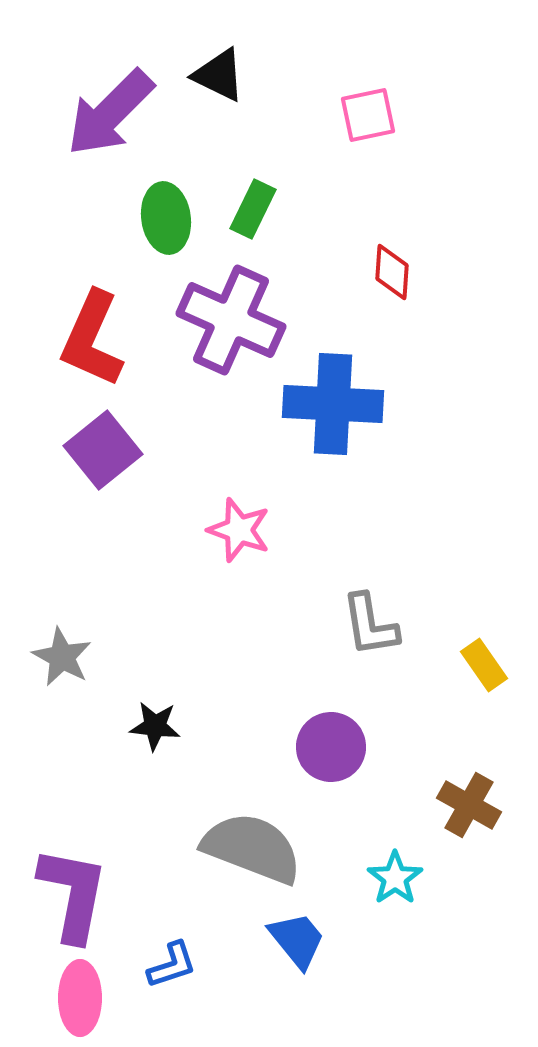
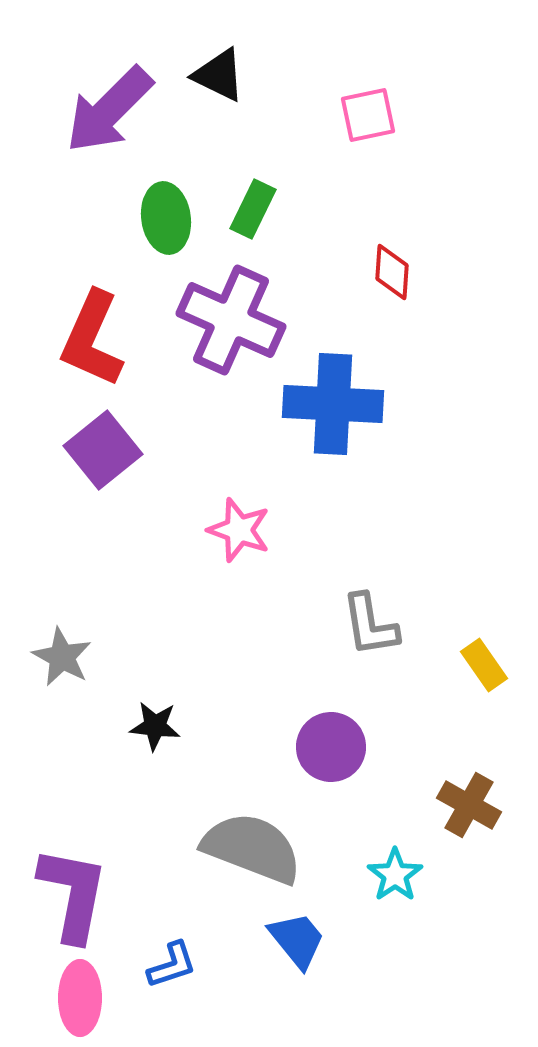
purple arrow: moved 1 px left, 3 px up
cyan star: moved 3 px up
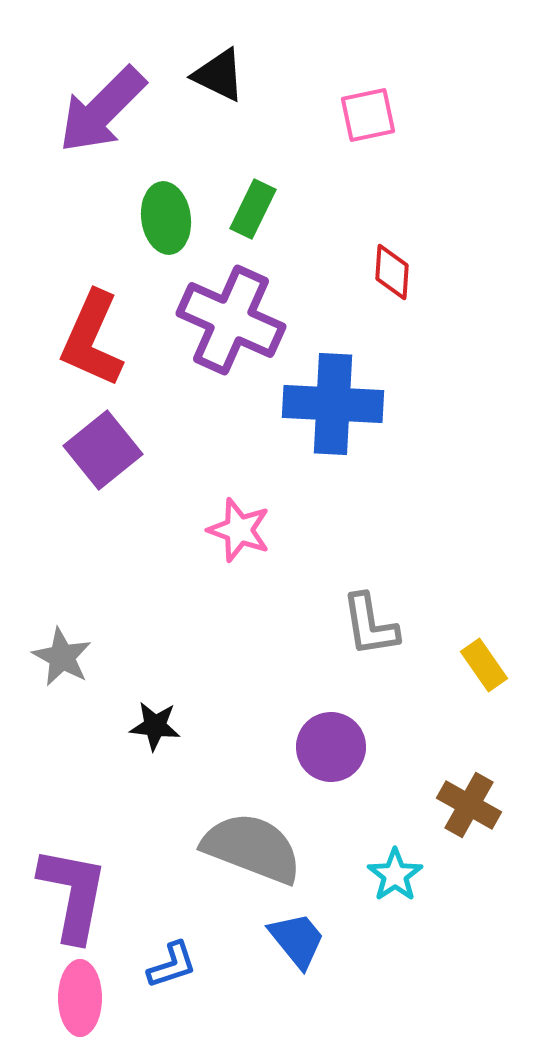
purple arrow: moved 7 px left
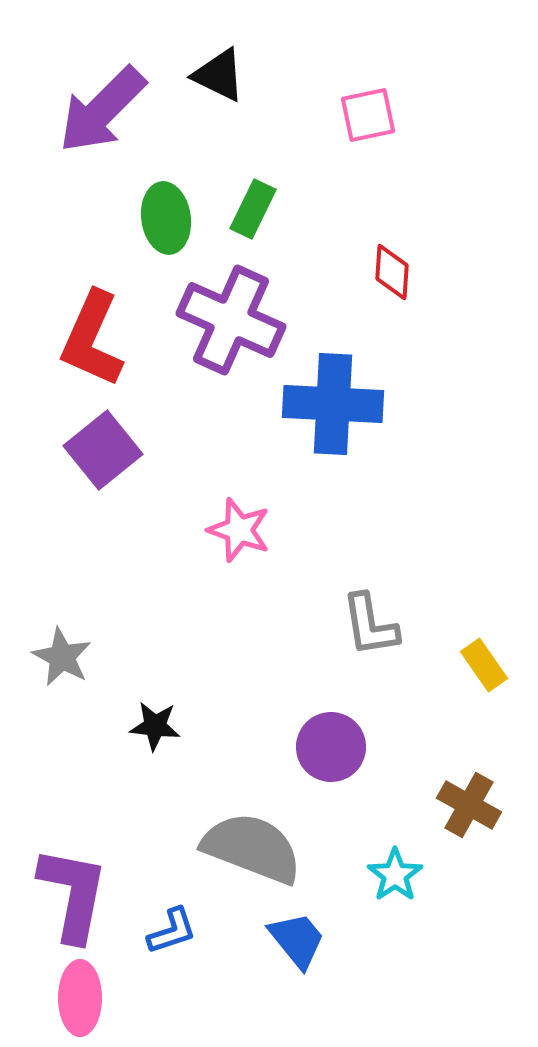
blue L-shape: moved 34 px up
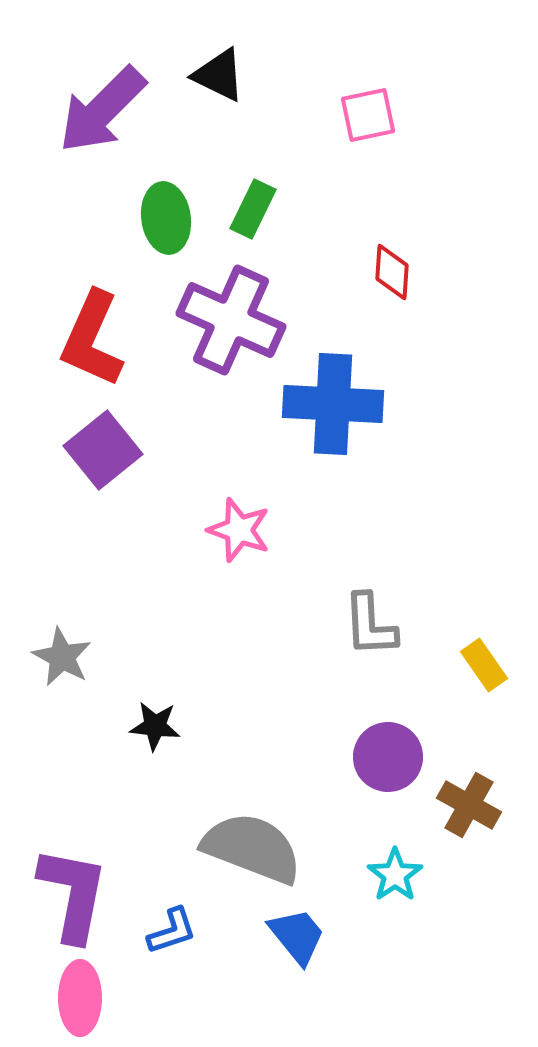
gray L-shape: rotated 6 degrees clockwise
purple circle: moved 57 px right, 10 px down
blue trapezoid: moved 4 px up
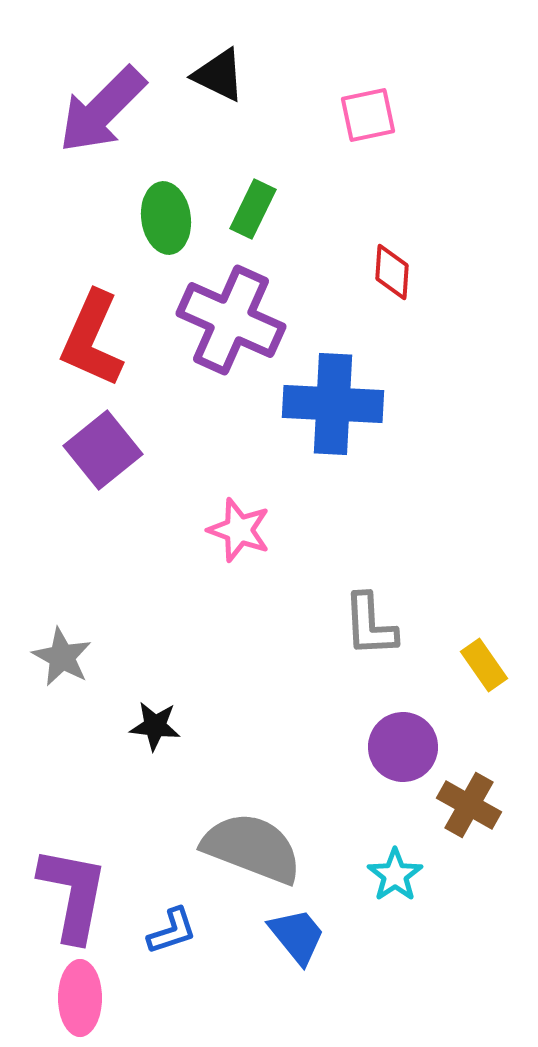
purple circle: moved 15 px right, 10 px up
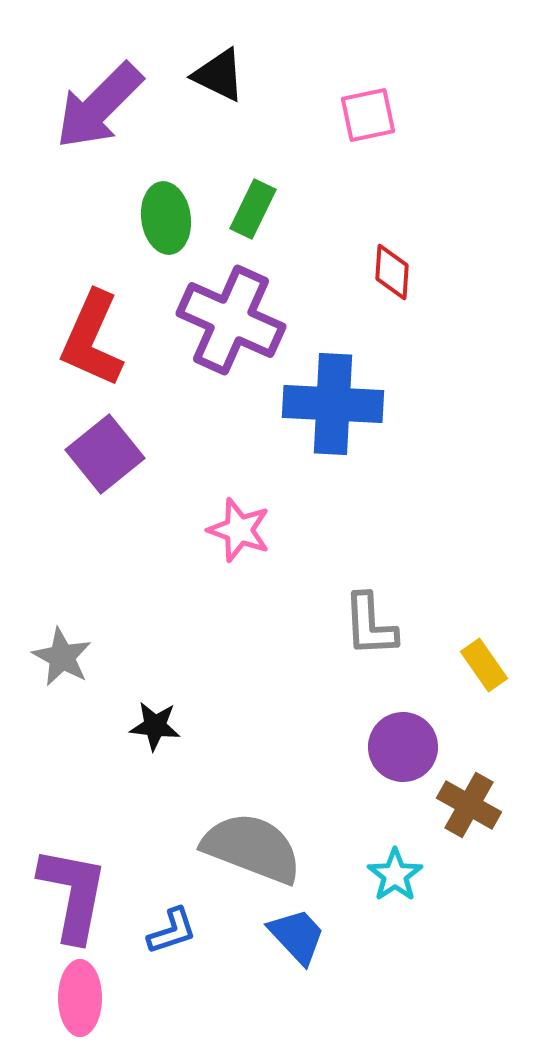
purple arrow: moved 3 px left, 4 px up
purple square: moved 2 px right, 4 px down
blue trapezoid: rotated 4 degrees counterclockwise
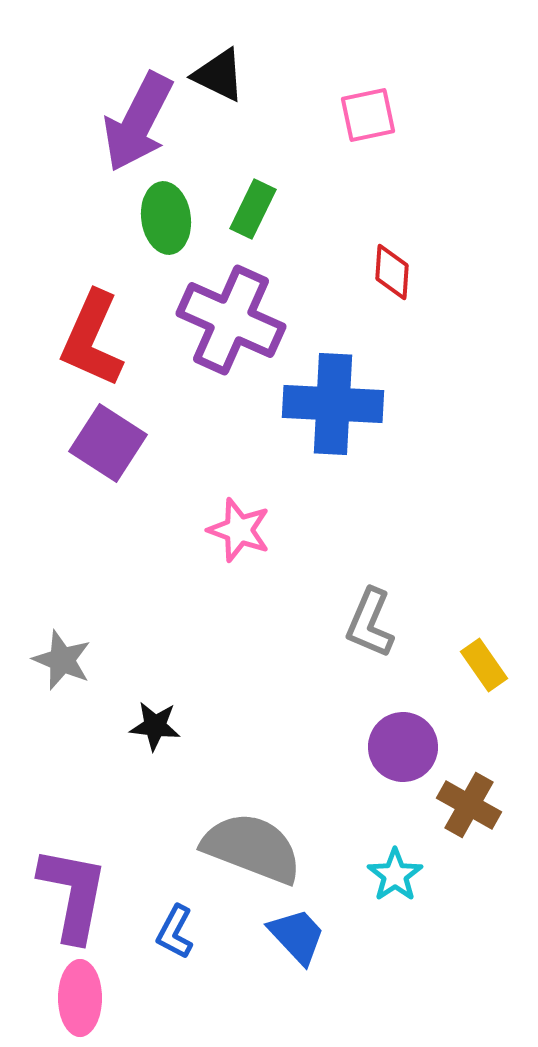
purple arrow: moved 39 px right, 16 px down; rotated 18 degrees counterclockwise
purple square: moved 3 px right, 11 px up; rotated 18 degrees counterclockwise
gray L-shape: moved 2 px up; rotated 26 degrees clockwise
gray star: moved 3 px down; rotated 6 degrees counterclockwise
blue L-shape: moved 3 px right, 1 px down; rotated 136 degrees clockwise
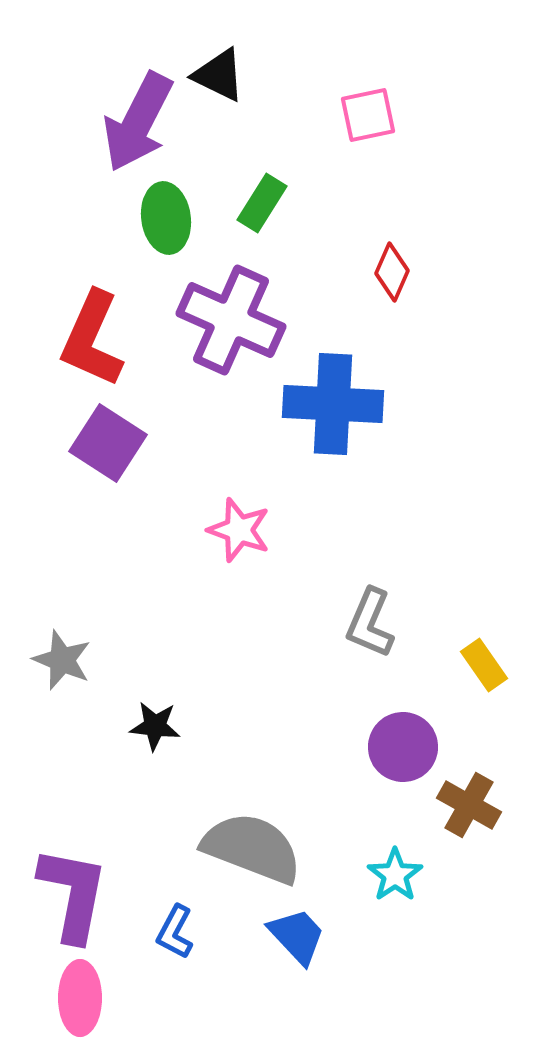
green rectangle: moved 9 px right, 6 px up; rotated 6 degrees clockwise
red diamond: rotated 20 degrees clockwise
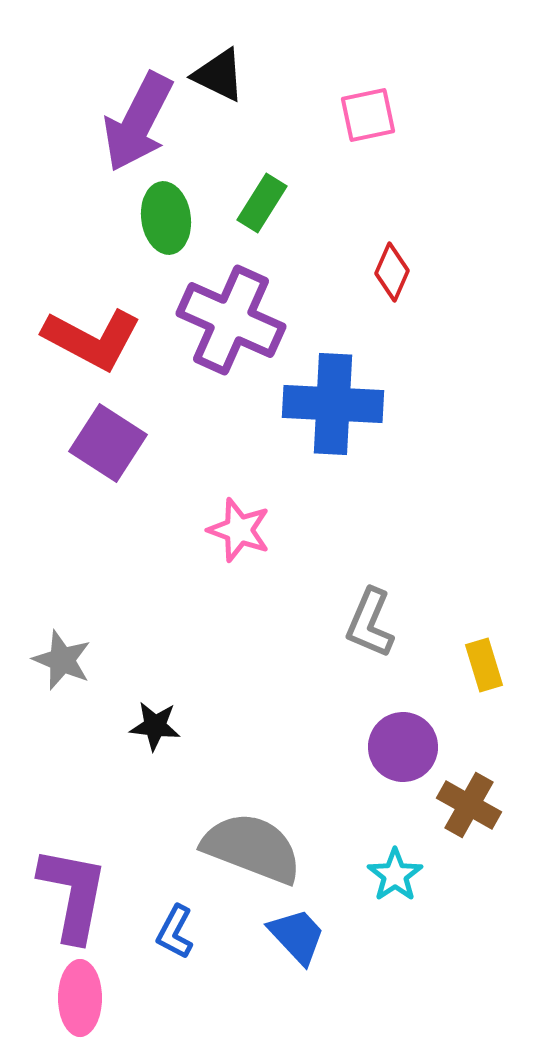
red L-shape: rotated 86 degrees counterclockwise
yellow rectangle: rotated 18 degrees clockwise
